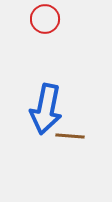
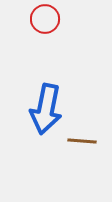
brown line: moved 12 px right, 5 px down
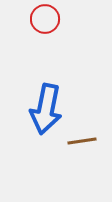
brown line: rotated 12 degrees counterclockwise
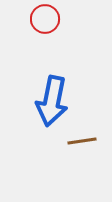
blue arrow: moved 6 px right, 8 px up
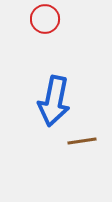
blue arrow: moved 2 px right
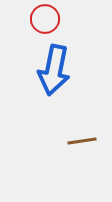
blue arrow: moved 31 px up
